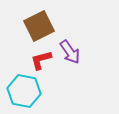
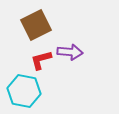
brown square: moved 3 px left, 1 px up
purple arrow: rotated 50 degrees counterclockwise
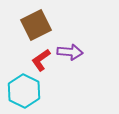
red L-shape: rotated 20 degrees counterclockwise
cyan hexagon: rotated 16 degrees clockwise
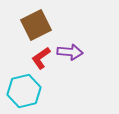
red L-shape: moved 2 px up
cyan hexagon: rotated 20 degrees clockwise
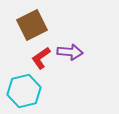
brown square: moved 4 px left
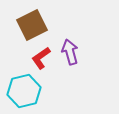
purple arrow: rotated 110 degrees counterclockwise
